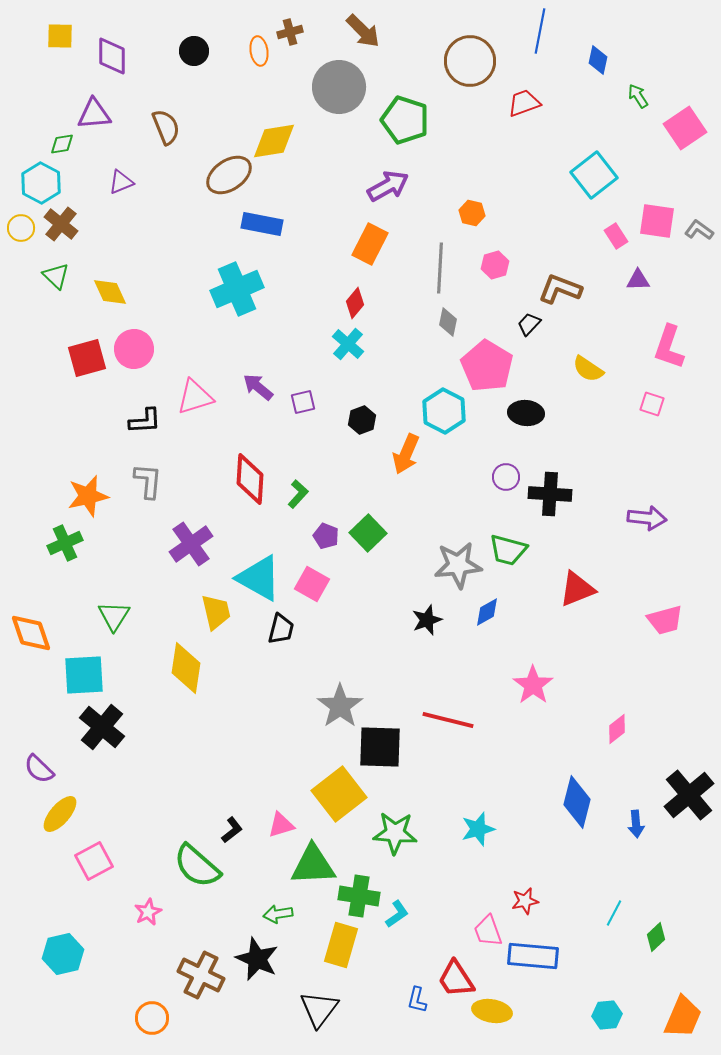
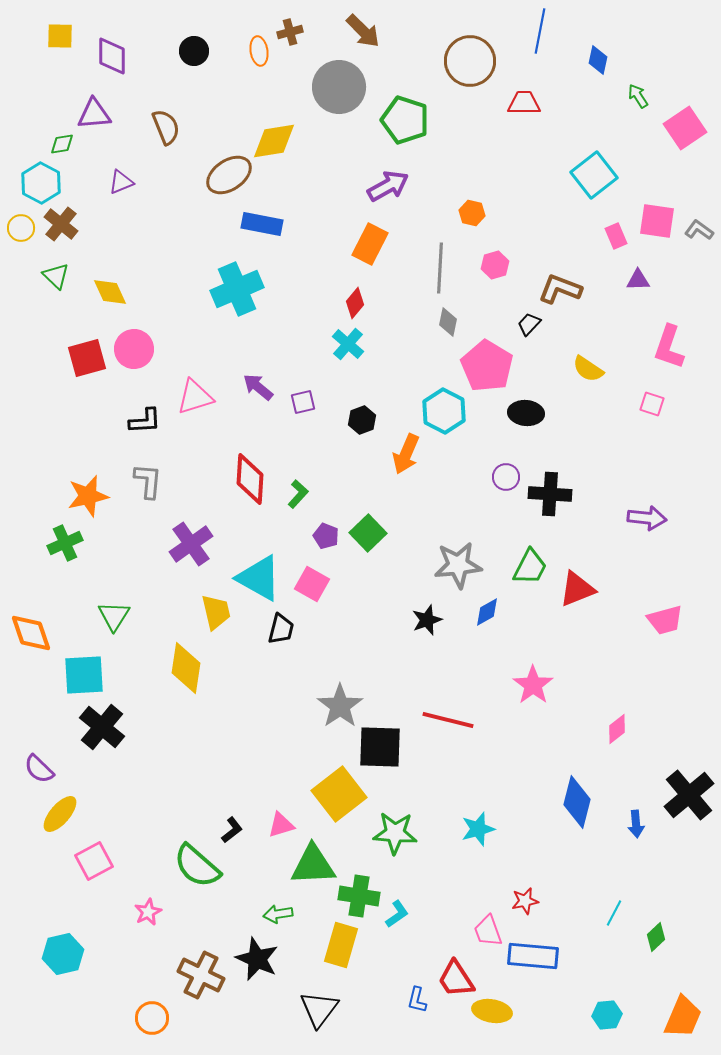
red trapezoid at (524, 103): rotated 20 degrees clockwise
pink rectangle at (616, 236): rotated 10 degrees clockwise
green trapezoid at (508, 550): moved 22 px right, 17 px down; rotated 78 degrees counterclockwise
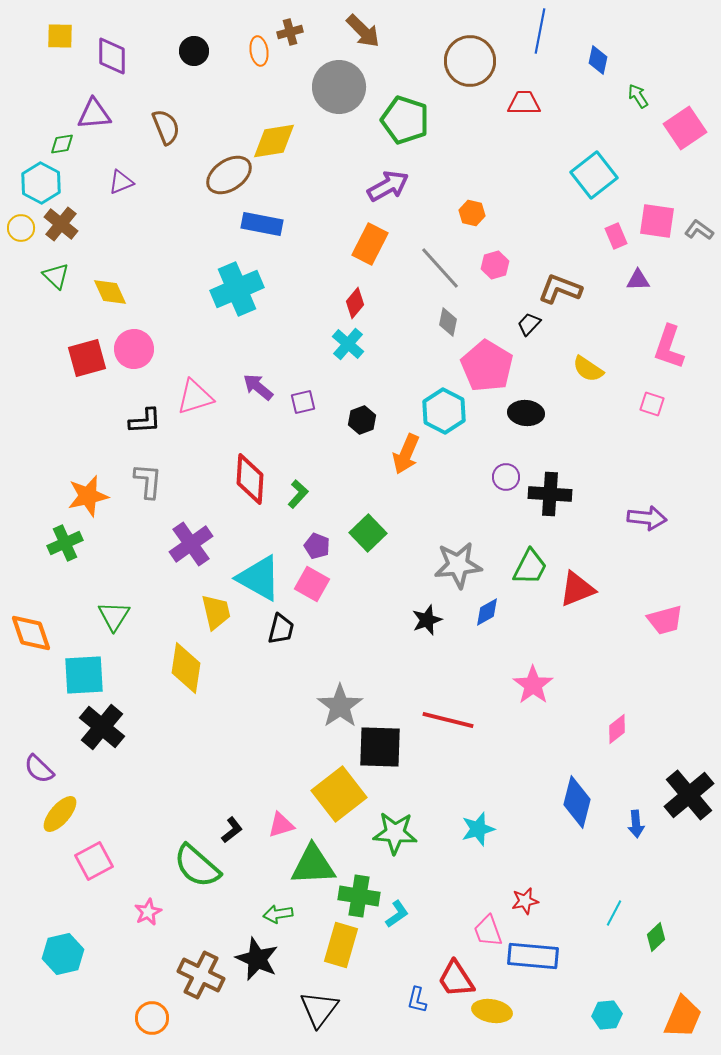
gray line at (440, 268): rotated 45 degrees counterclockwise
purple pentagon at (326, 536): moved 9 px left, 10 px down
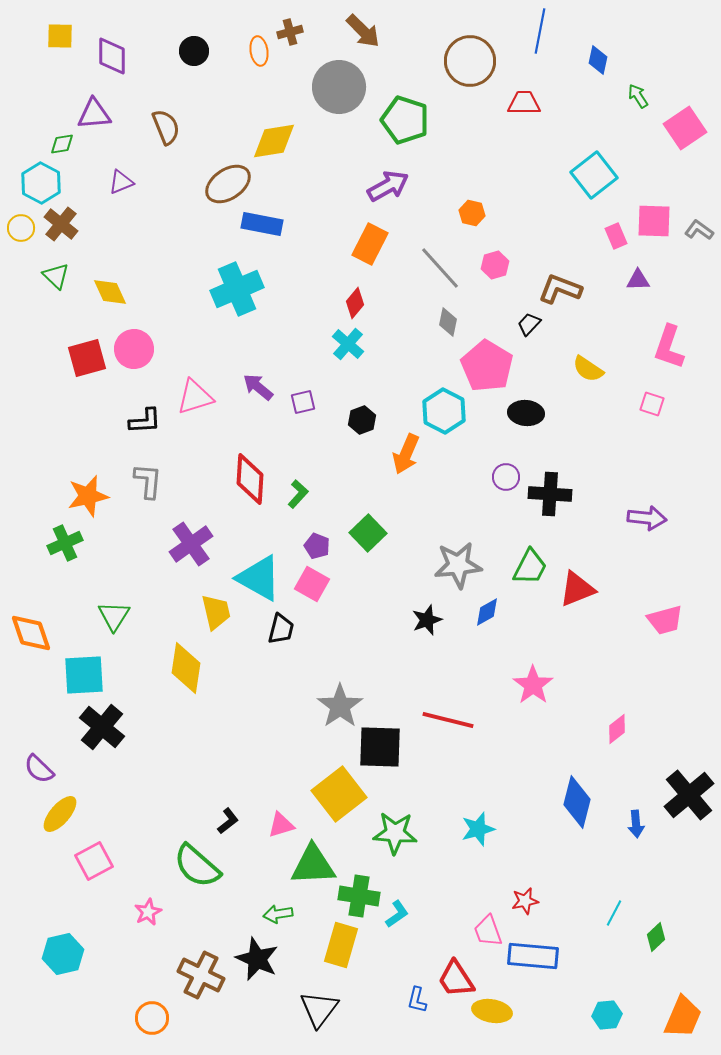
brown ellipse at (229, 175): moved 1 px left, 9 px down
pink square at (657, 221): moved 3 px left; rotated 6 degrees counterclockwise
black L-shape at (232, 830): moved 4 px left, 9 px up
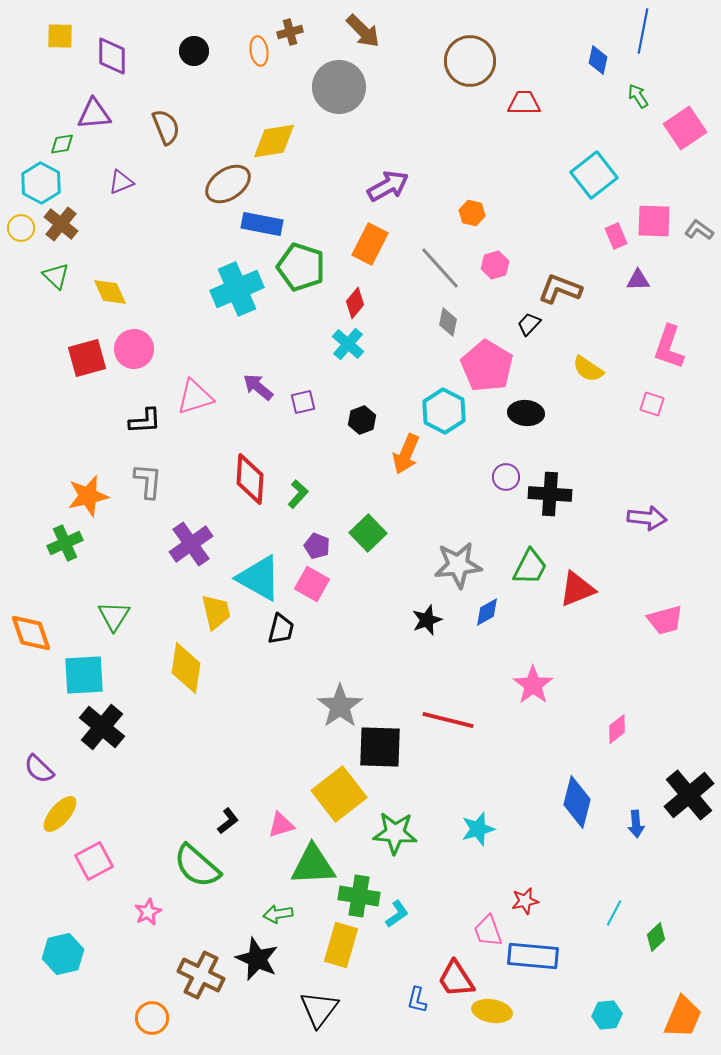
blue line at (540, 31): moved 103 px right
green pentagon at (405, 120): moved 104 px left, 147 px down
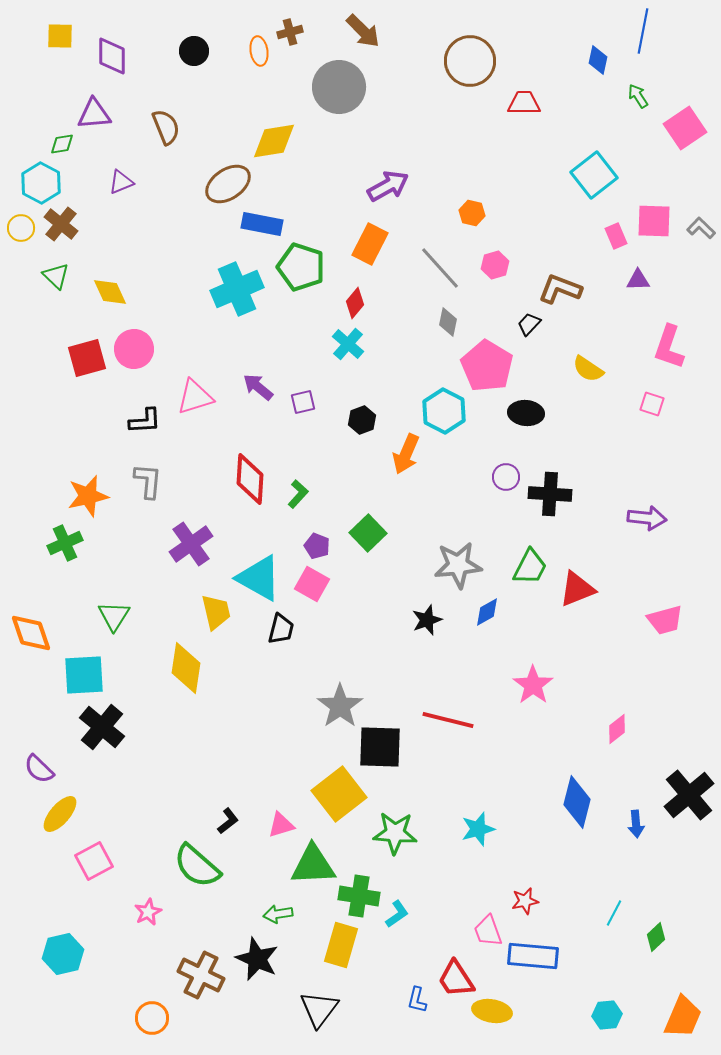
gray L-shape at (699, 230): moved 2 px right, 2 px up; rotated 8 degrees clockwise
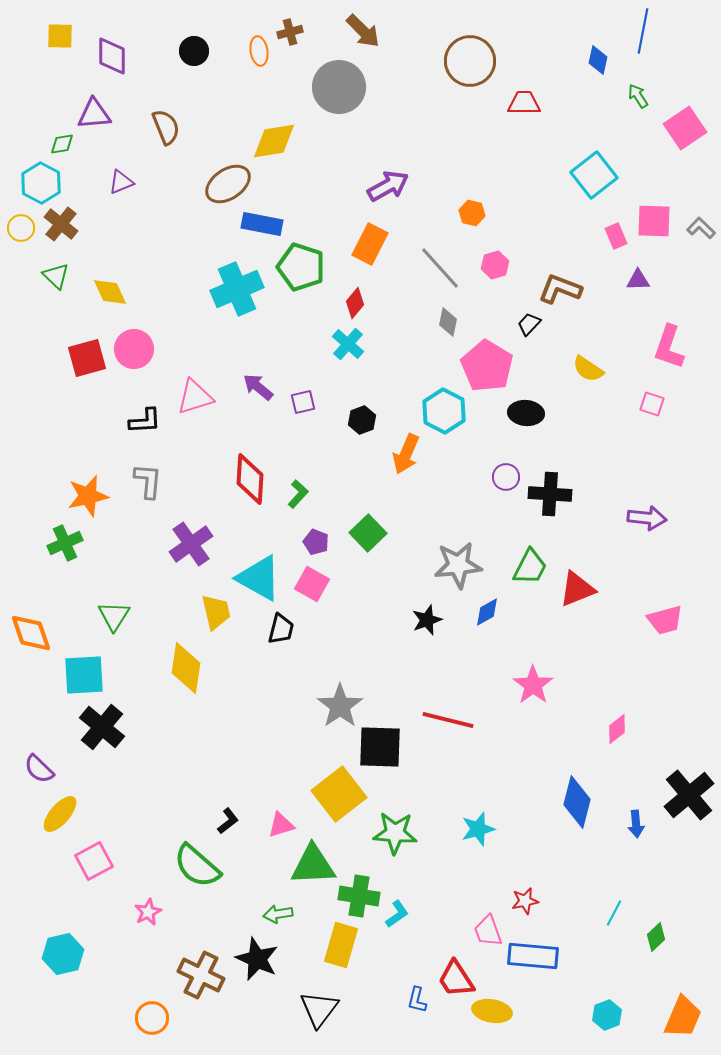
purple pentagon at (317, 546): moved 1 px left, 4 px up
cyan hexagon at (607, 1015): rotated 16 degrees counterclockwise
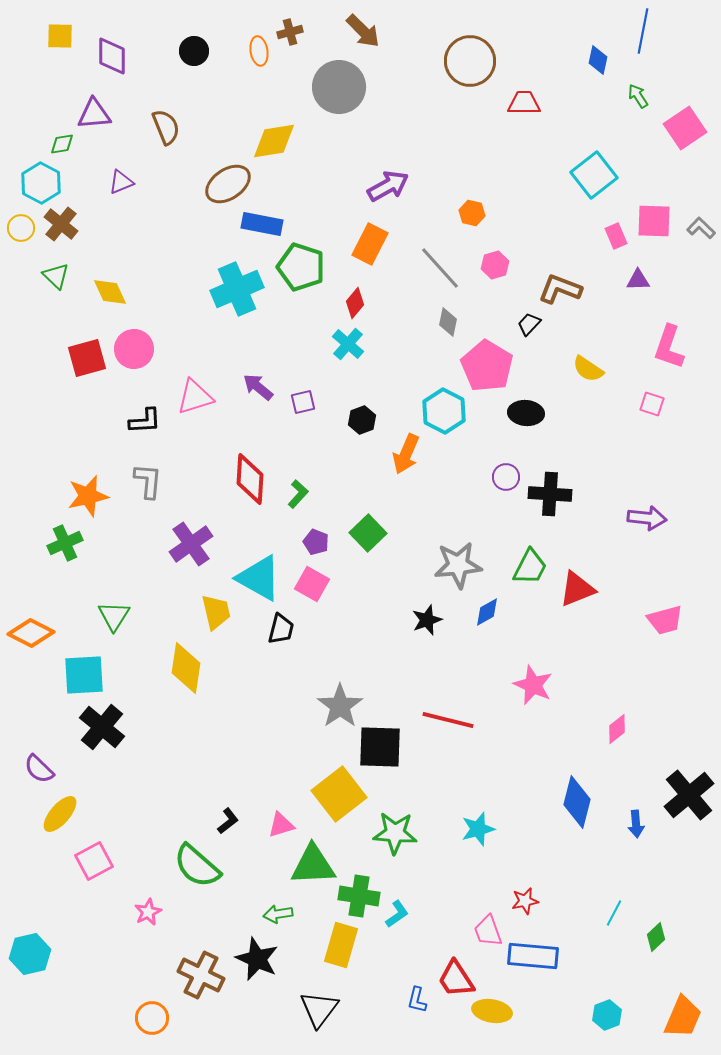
orange diamond at (31, 633): rotated 45 degrees counterclockwise
pink star at (533, 685): rotated 12 degrees counterclockwise
cyan hexagon at (63, 954): moved 33 px left
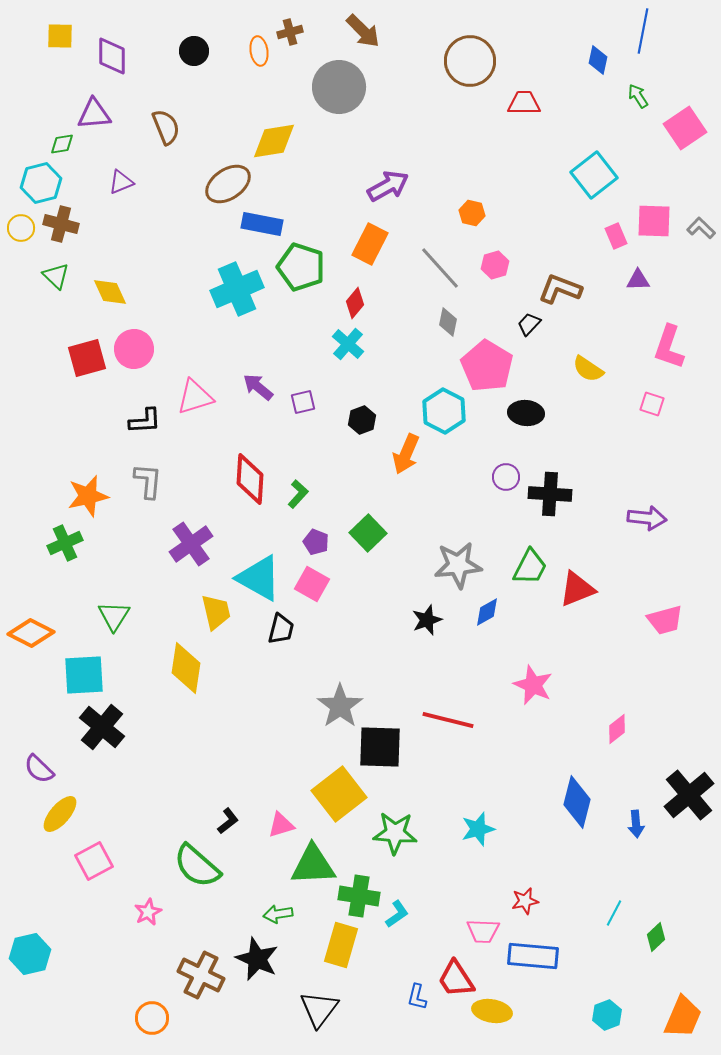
cyan hexagon at (41, 183): rotated 18 degrees clockwise
brown cross at (61, 224): rotated 24 degrees counterclockwise
pink trapezoid at (488, 931): moved 5 px left; rotated 68 degrees counterclockwise
blue L-shape at (417, 1000): moved 3 px up
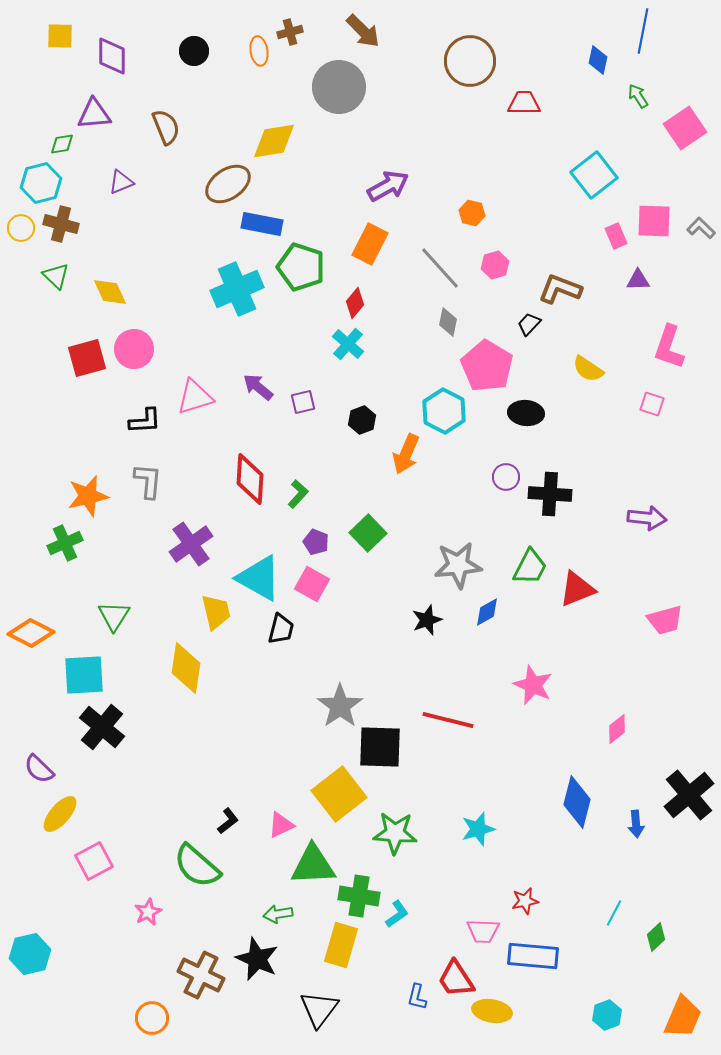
pink triangle at (281, 825): rotated 8 degrees counterclockwise
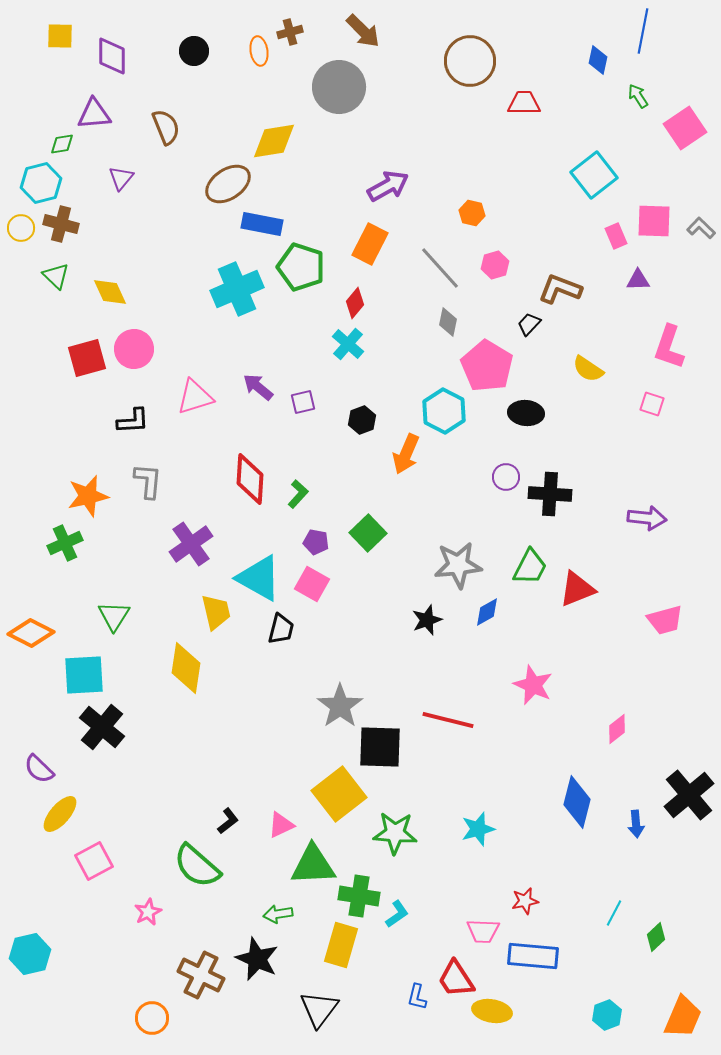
purple triangle at (121, 182): moved 4 px up; rotated 28 degrees counterclockwise
black L-shape at (145, 421): moved 12 px left
purple pentagon at (316, 542): rotated 10 degrees counterclockwise
